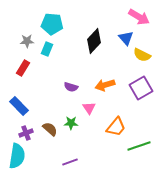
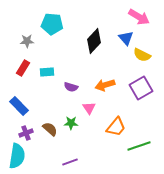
cyan rectangle: moved 23 px down; rotated 64 degrees clockwise
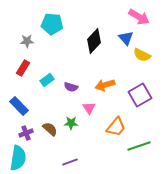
cyan rectangle: moved 8 px down; rotated 32 degrees counterclockwise
purple square: moved 1 px left, 7 px down
cyan semicircle: moved 1 px right, 2 px down
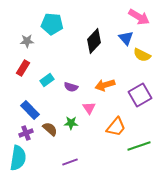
blue rectangle: moved 11 px right, 4 px down
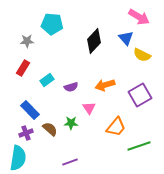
purple semicircle: rotated 32 degrees counterclockwise
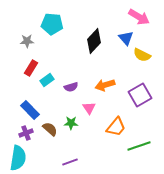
red rectangle: moved 8 px right
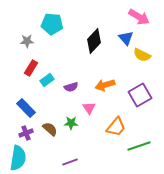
blue rectangle: moved 4 px left, 2 px up
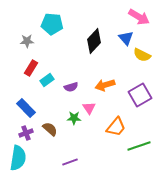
green star: moved 3 px right, 5 px up
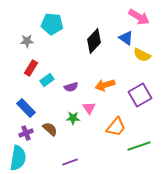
blue triangle: rotated 14 degrees counterclockwise
green star: moved 1 px left
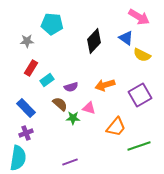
pink triangle: rotated 40 degrees counterclockwise
brown semicircle: moved 10 px right, 25 px up
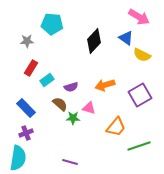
purple line: rotated 35 degrees clockwise
